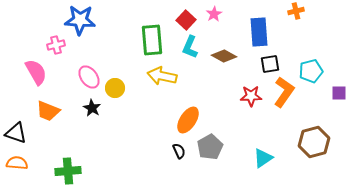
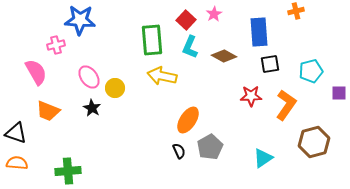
orange L-shape: moved 2 px right, 13 px down
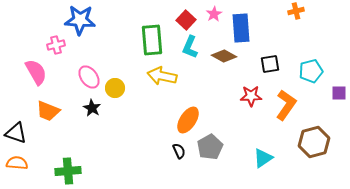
blue rectangle: moved 18 px left, 4 px up
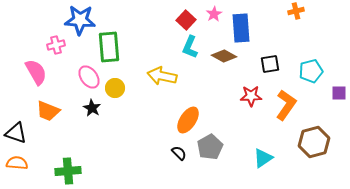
green rectangle: moved 43 px left, 7 px down
black semicircle: moved 2 px down; rotated 21 degrees counterclockwise
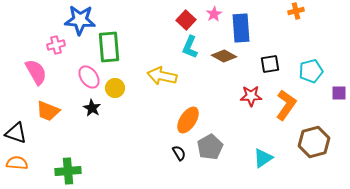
black semicircle: rotated 14 degrees clockwise
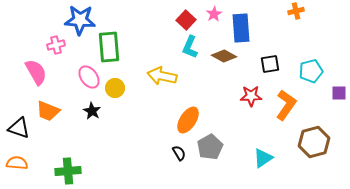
black star: moved 3 px down
black triangle: moved 3 px right, 5 px up
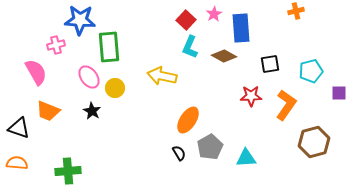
cyan triangle: moved 17 px left; rotated 30 degrees clockwise
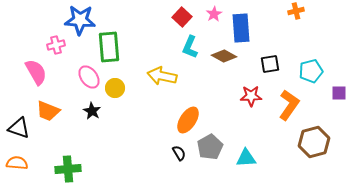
red square: moved 4 px left, 3 px up
orange L-shape: moved 3 px right
green cross: moved 2 px up
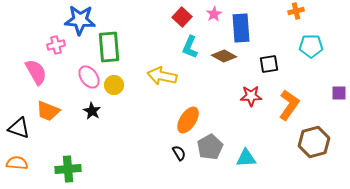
black square: moved 1 px left
cyan pentagon: moved 25 px up; rotated 15 degrees clockwise
yellow circle: moved 1 px left, 3 px up
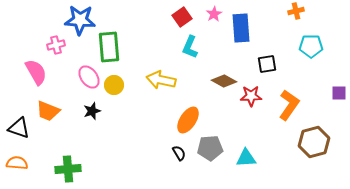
red square: rotated 12 degrees clockwise
brown diamond: moved 25 px down
black square: moved 2 px left
yellow arrow: moved 1 px left, 4 px down
black star: rotated 24 degrees clockwise
gray pentagon: moved 1 px down; rotated 25 degrees clockwise
